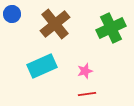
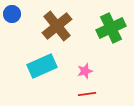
brown cross: moved 2 px right, 2 px down
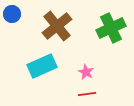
pink star: moved 1 px right, 1 px down; rotated 28 degrees counterclockwise
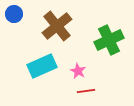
blue circle: moved 2 px right
green cross: moved 2 px left, 12 px down
pink star: moved 8 px left, 1 px up
red line: moved 1 px left, 3 px up
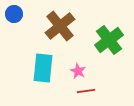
brown cross: moved 3 px right
green cross: rotated 12 degrees counterclockwise
cyan rectangle: moved 1 px right, 2 px down; rotated 60 degrees counterclockwise
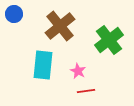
cyan rectangle: moved 3 px up
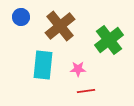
blue circle: moved 7 px right, 3 px down
pink star: moved 2 px up; rotated 28 degrees counterclockwise
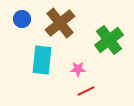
blue circle: moved 1 px right, 2 px down
brown cross: moved 3 px up
cyan rectangle: moved 1 px left, 5 px up
red line: rotated 18 degrees counterclockwise
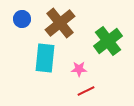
green cross: moved 1 px left, 1 px down
cyan rectangle: moved 3 px right, 2 px up
pink star: moved 1 px right
